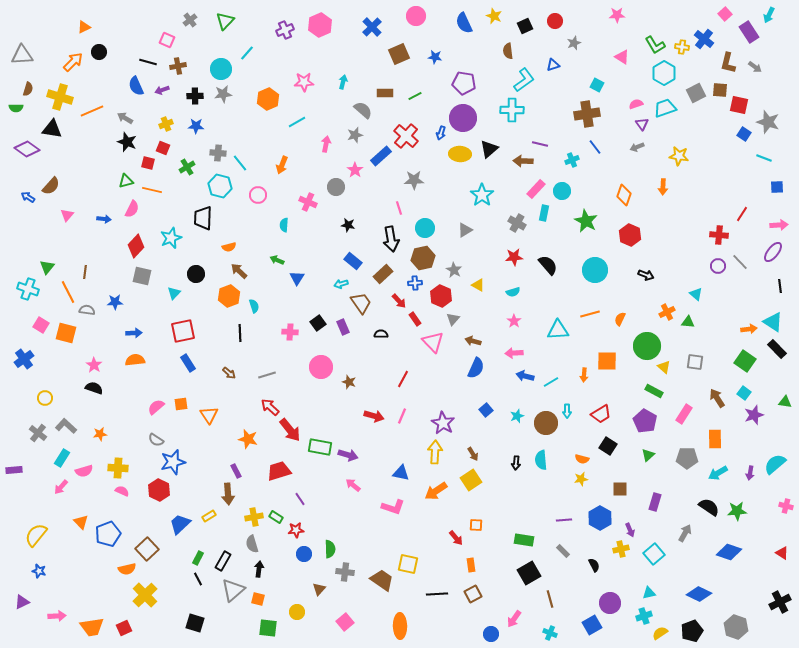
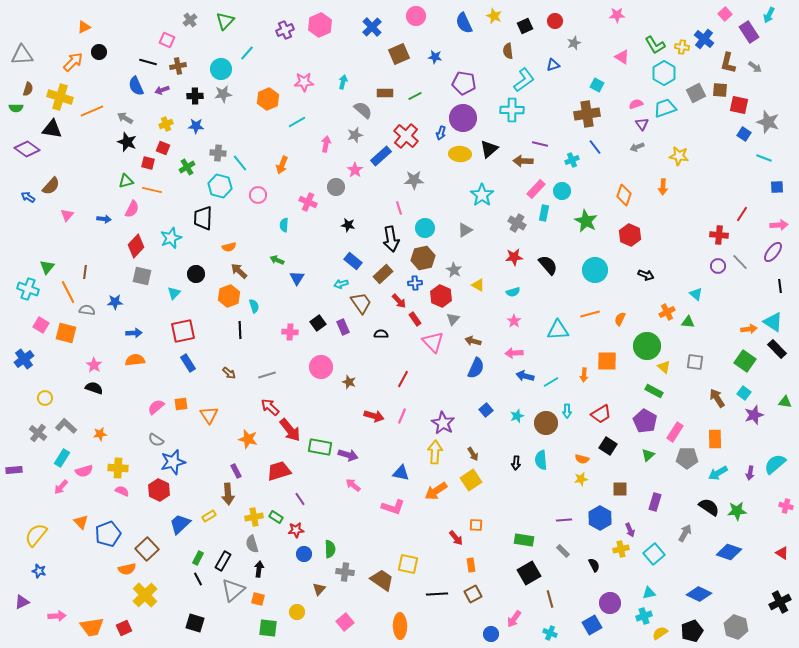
black line at (240, 333): moved 3 px up
pink rectangle at (684, 414): moved 9 px left, 18 px down
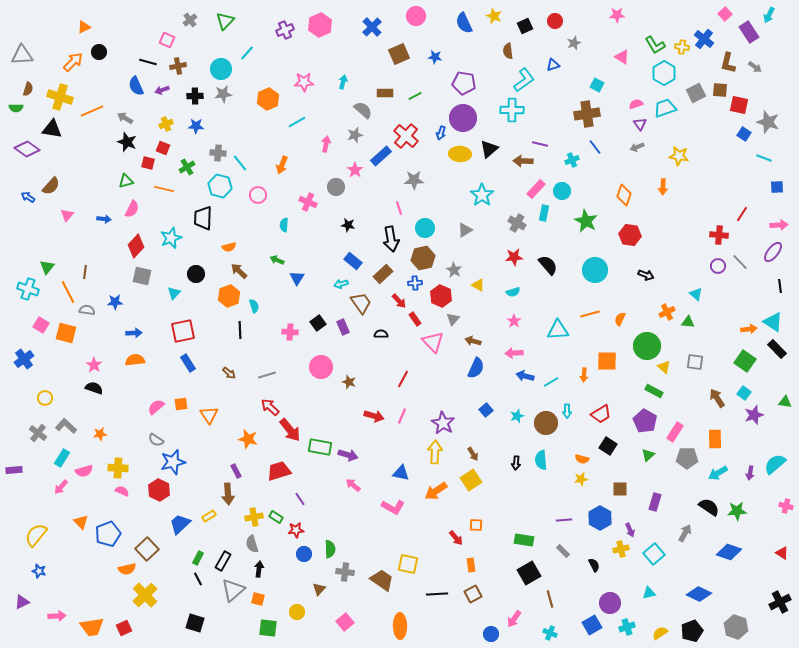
purple triangle at (642, 124): moved 2 px left
orange line at (152, 190): moved 12 px right, 1 px up
red hexagon at (630, 235): rotated 15 degrees counterclockwise
pink L-shape at (393, 507): rotated 10 degrees clockwise
cyan cross at (644, 616): moved 17 px left, 11 px down
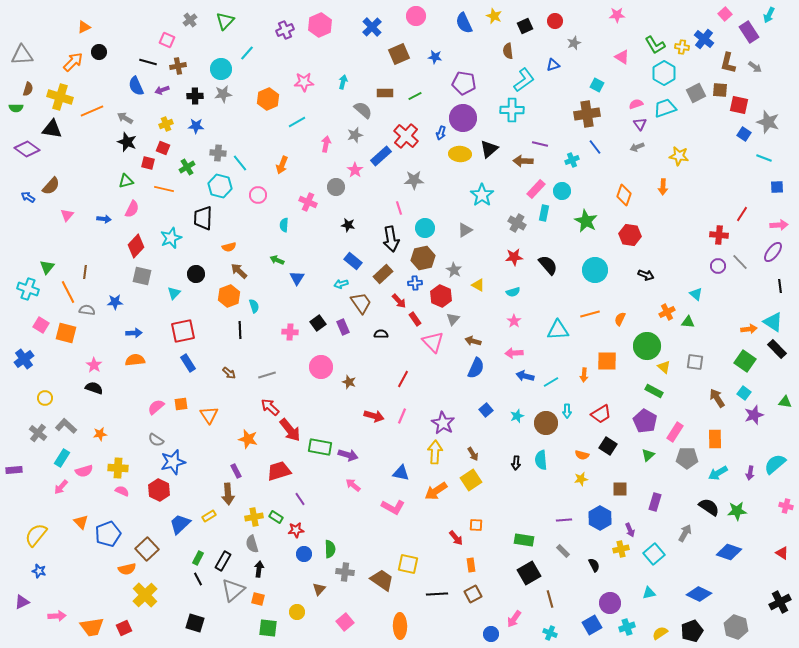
orange semicircle at (582, 459): moved 4 px up
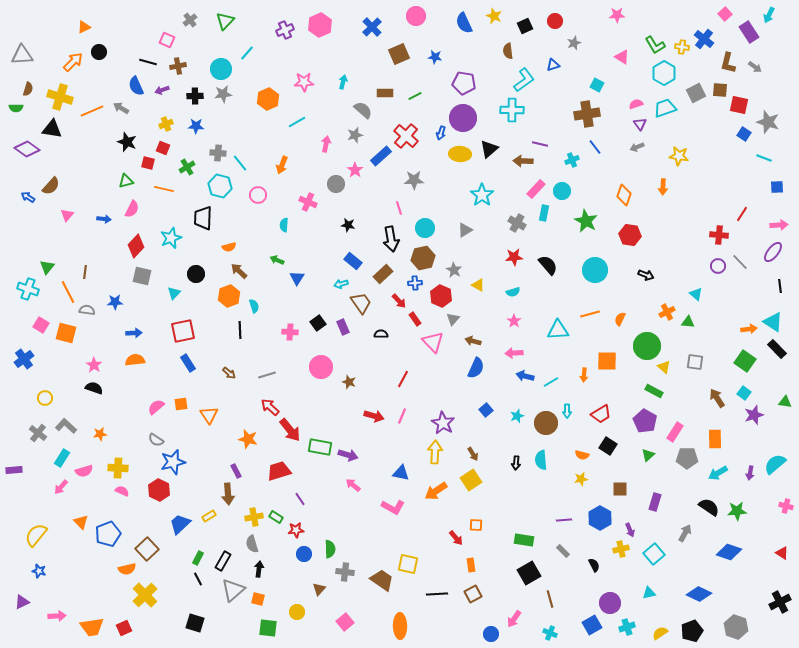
gray arrow at (125, 118): moved 4 px left, 10 px up
gray circle at (336, 187): moved 3 px up
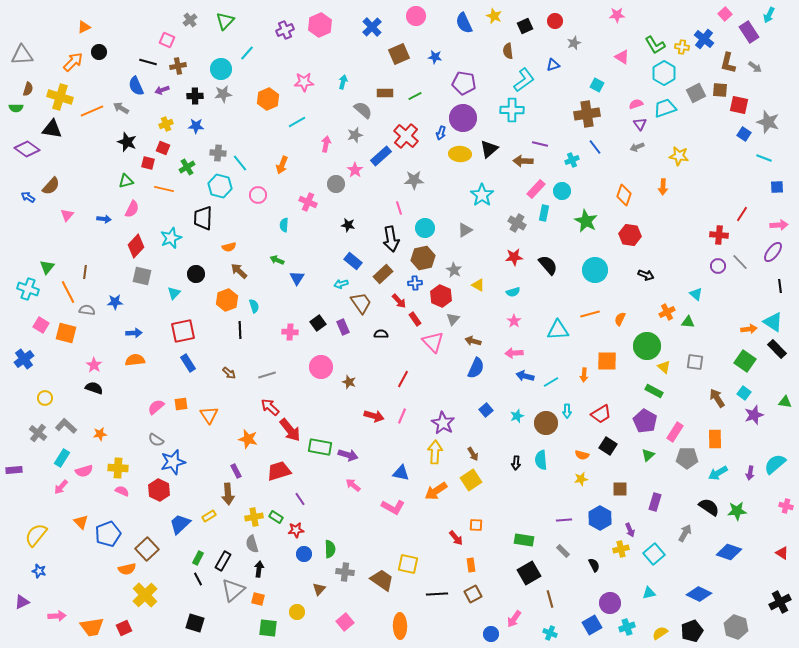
orange hexagon at (229, 296): moved 2 px left, 4 px down
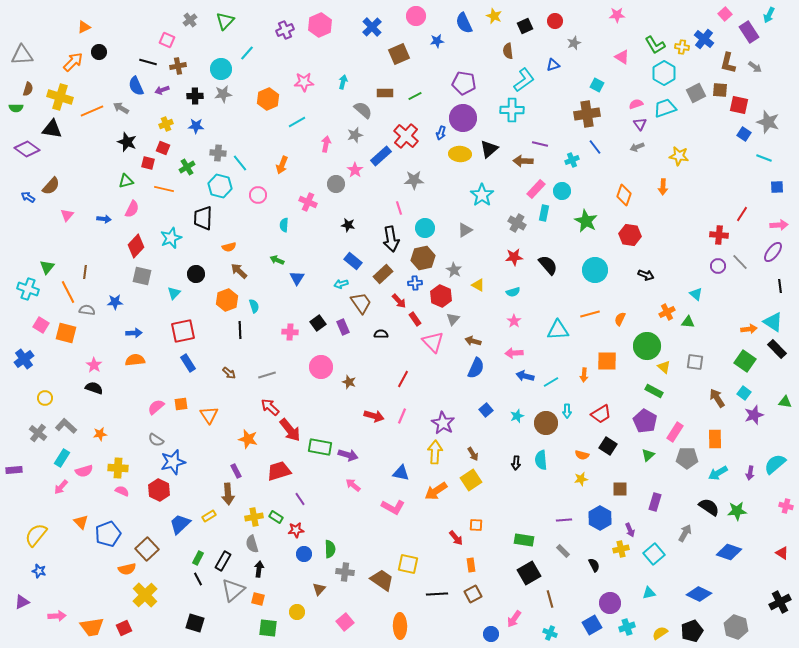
blue star at (435, 57): moved 2 px right, 16 px up; rotated 16 degrees counterclockwise
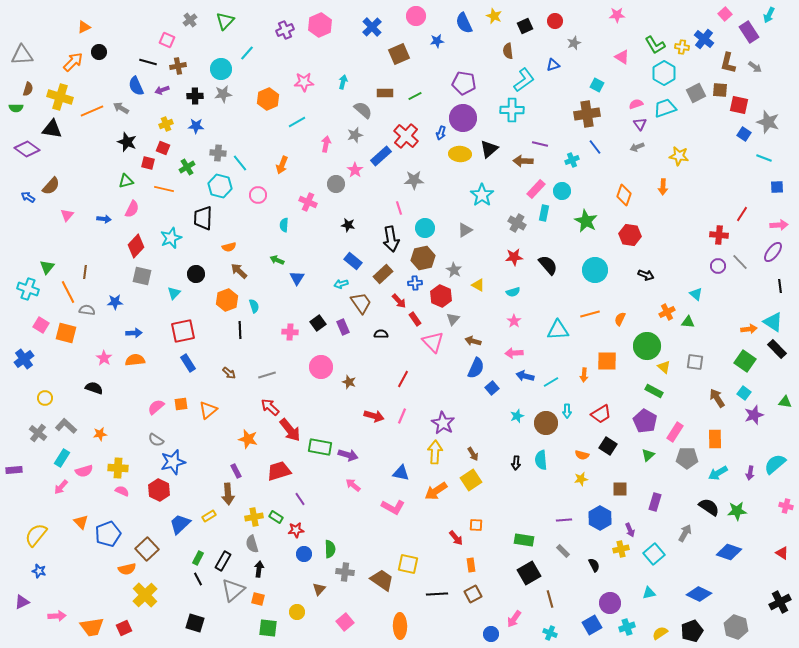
pink star at (94, 365): moved 10 px right, 7 px up
blue square at (486, 410): moved 6 px right, 22 px up
orange triangle at (209, 415): moved 1 px left, 5 px up; rotated 24 degrees clockwise
